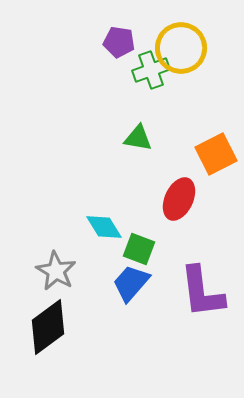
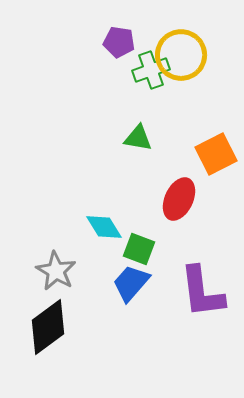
yellow circle: moved 7 px down
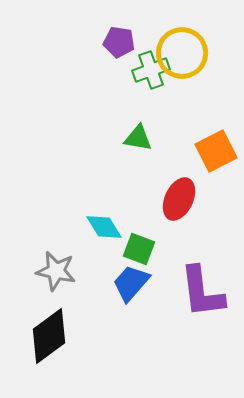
yellow circle: moved 1 px right, 2 px up
orange square: moved 3 px up
gray star: rotated 18 degrees counterclockwise
black diamond: moved 1 px right, 9 px down
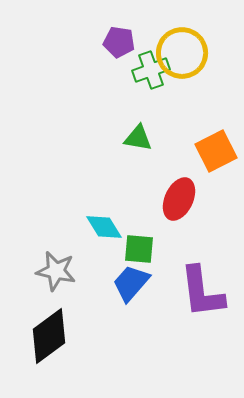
green square: rotated 16 degrees counterclockwise
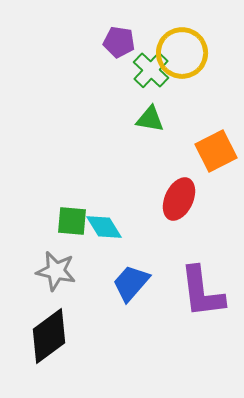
green cross: rotated 27 degrees counterclockwise
green triangle: moved 12 px right, 19 px up
green square: moved 67 px left, 28 px up
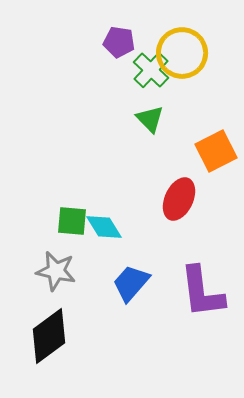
green triangle: rotated 36 degrees clockwise
